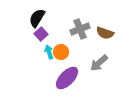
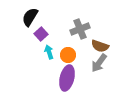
black semicircle: moved 7 px left, 1 px up
brown semicircle: moved 5 px left, 13 px down
orange circle: moved 7 px right, 3 px down
gray arrow: rotated 12 degrees counterclockwise
purple ellipse: rotated 30 degrees counterclockwise
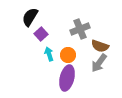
cyan arrow: moved 2 px down
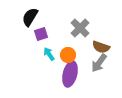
gray cross: moved 1 px up; rotated 24 degrees counterclockwise
purple square: rotated 24 degrees clockwise
brown semicircle: moved 1 px right, 1 px down
cyan arrow: rotated 16 degrees counterclockwise
purple ellipse: moved 3 px right, 4 px up
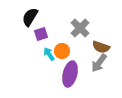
orange circle: moved 6 px left, 4 px up
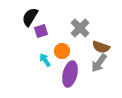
purple square: moved 3 px up
cyan arrow: moved 4 px left, 6 px down
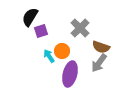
cyan arrow: moved 4 px right, 4 px up
